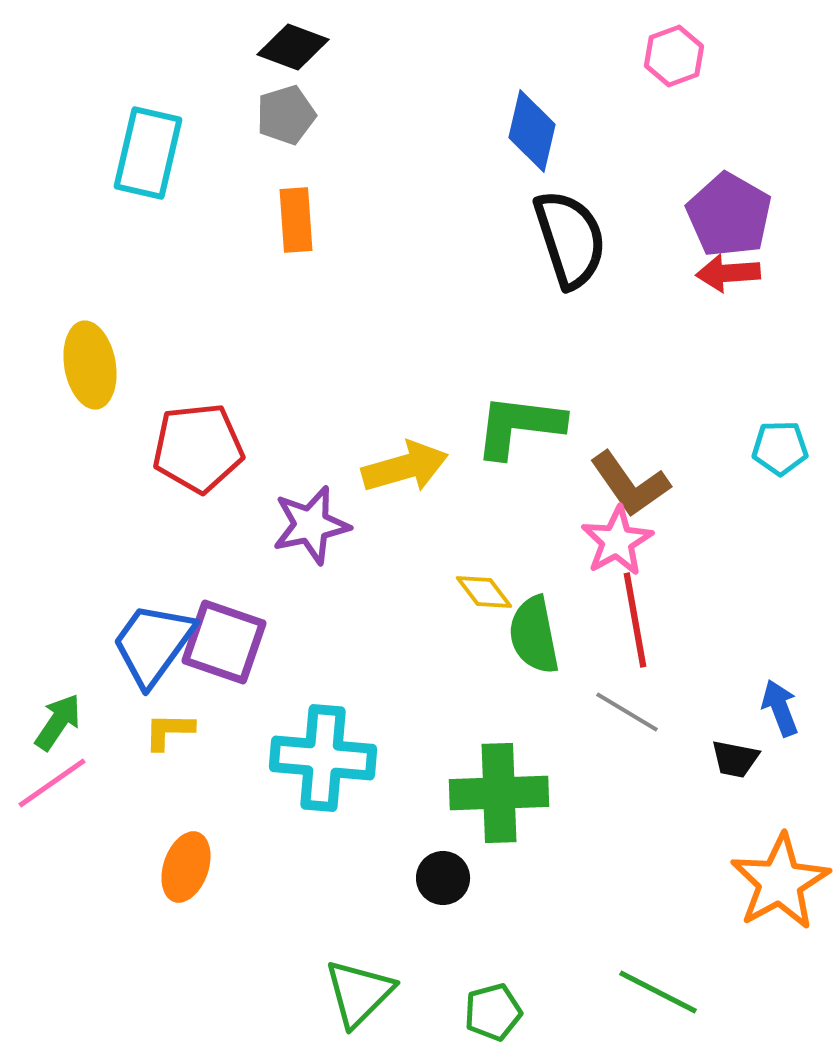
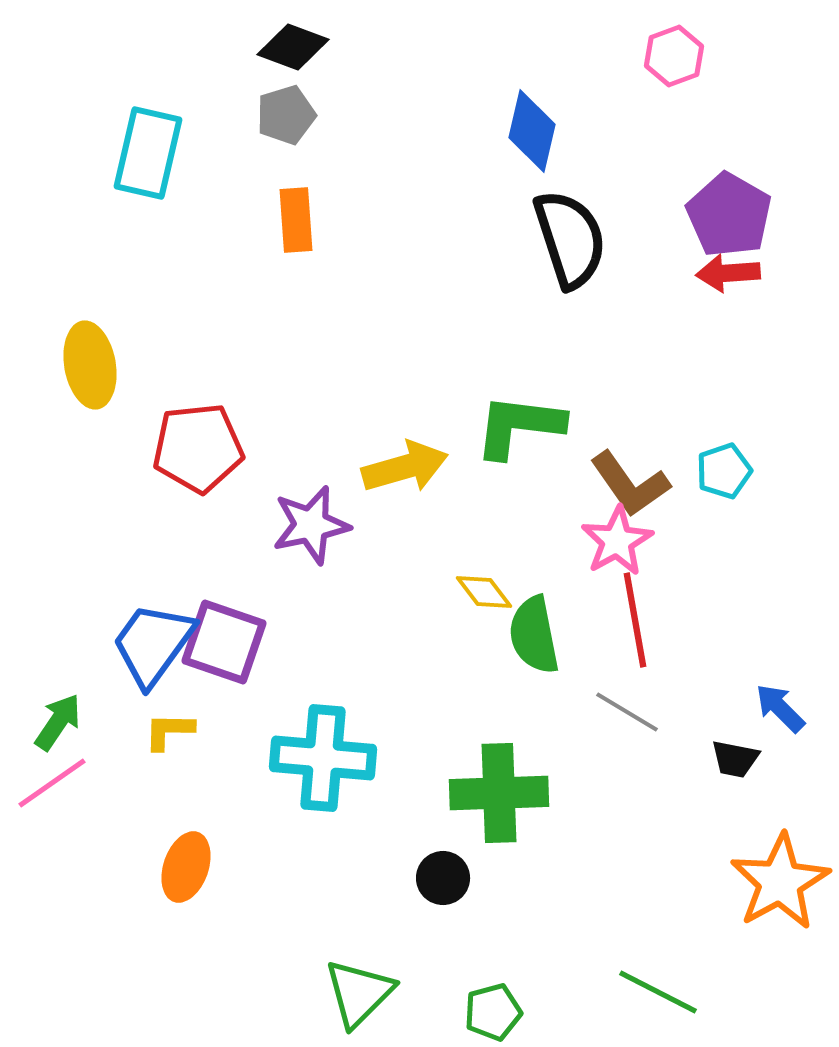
cyan pentagon: moved 56 px left, 23 px down; rotated 18 degrees counterclockwise
blue arrow: rotated 24 degrees counterclockwise
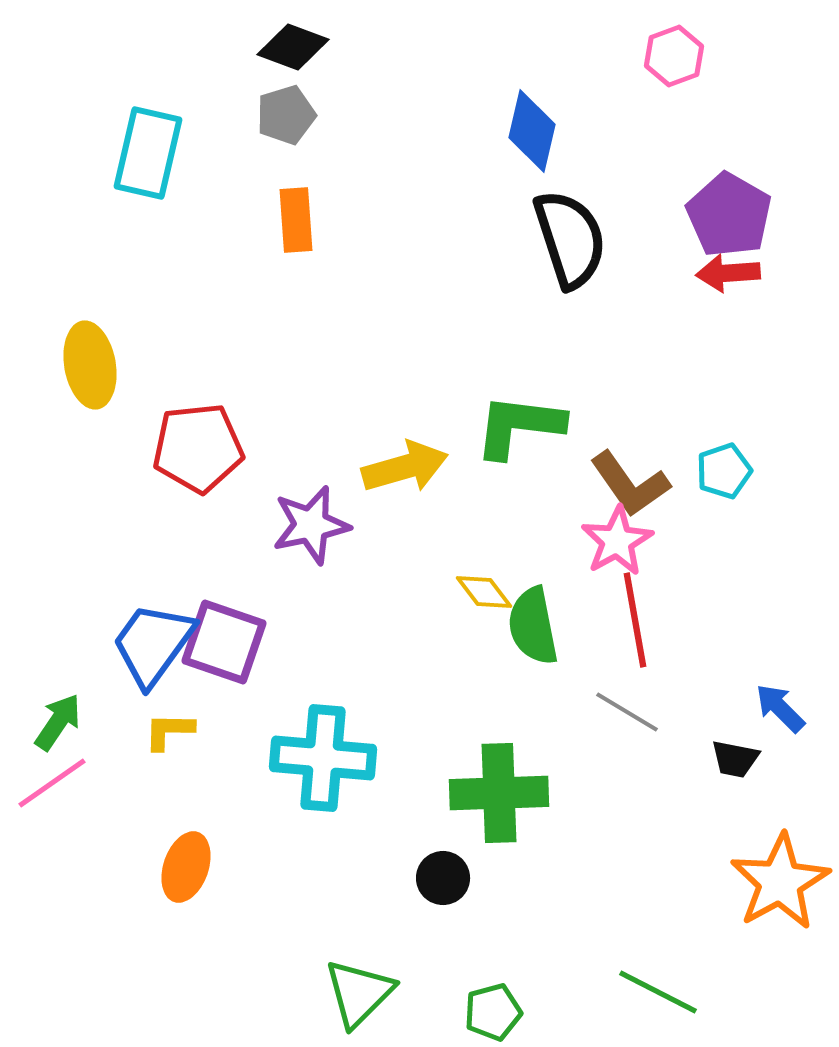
green semicircle: moved 1 px left, 9 px up
